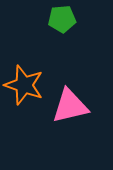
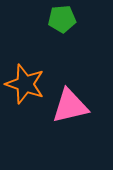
orange star: moved 1 px right, 1 px up
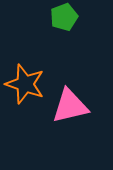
green pentagon: moved 2 px right, 2 px up; rotated 16 degrees counterclockwise
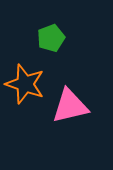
green pentagon: moved 13 px left, 21 px down
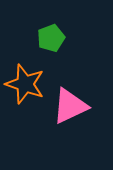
pink triangle: rotated 12 degrees counterclockwise
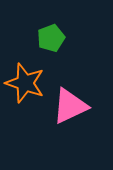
orange star: moved 1 px up
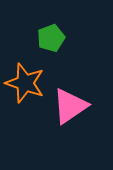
pink triangle: rotated 9 degrees counterclockwise
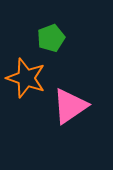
orange star: moved 1 px right, 5 px up
